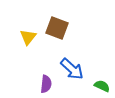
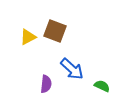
brown square: moved 2 px left, 3 px down
yellow triangle: rotated 24 degrees clockwise
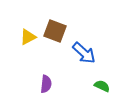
blue arrow: moved 12 px right, 16 px up
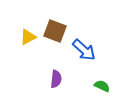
blue arrow: moved 3 px up
purple semicircle: moved 10 px right, 5 px up
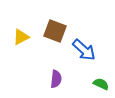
yellow triangle: moved 7 px left
green semicircle: moved 1 px left, 2 px up
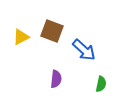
brown square: moved 3 px left
green semicircle: rotated 77 degrees clockwise
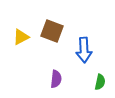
blue arrow: rotated 45 degrees clockwise
green semicircle: moved 1 px left, 2 px up
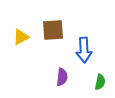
brown square: moved 1 px right, 1 px up; rotated 25 degrees counterclockwise
purple semicircle: moved 6 px right, 2 px up
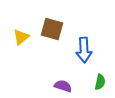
brown square: moved 1 px left, 1 px up; rotated 20 degrees clockwise
yellow triangle: rotated 12 degrees counterclockwise
purple semicircle: moved 1 px right, 9 px down; rotated 78 degrees counterclockwise
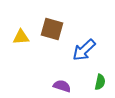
yellow triangle: rotated 36 degrees clockwise
blue arrow: rotated 50 degrees clockwise
purple semicircle: moved 1 px left
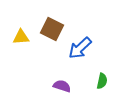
brown square: rotated 10 degrees clockwise
blue arrow: moved 4 px left, 2 px up
green semicircle: moved 2 px right, 1 px up
